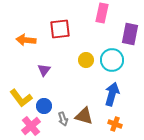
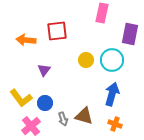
red square: moved 3 px left, 2 px down
blue circle: moved 1 px right, 3 px up
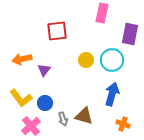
orange arrow: moved 4 px left, 19 px down; rotated 18 degrees counterclockwise
orange cross: moved 8 px right
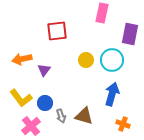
gray arrow: moved 2 px left, 3 px up
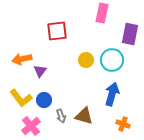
purple triangle: moved 4 px left, 1 px down
blue circle: moved 1 px left, 3 px up
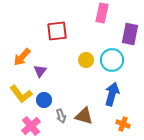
orange arrow: moved 2 px up; rotated 36 degrees counterclockwise
yellow L-shape: moved 4 px up
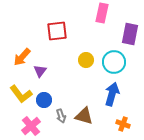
cyan circle: moved 2 px right, 2 px down
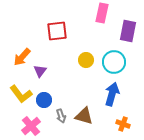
purple rectangle: moved 2 px left, 3 px up
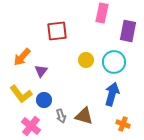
purple triangle: moved 1 px right
pink cross: rotated 12 degrees counterclockwise
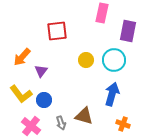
cyan circle: moved 2 px up
gray arrow: moved 7 px down
